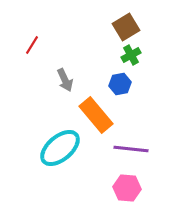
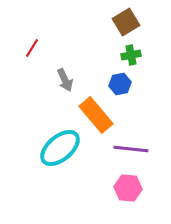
brown square: moved 5 px up
red line: moved 3 px down
green cross: rotated 18 degrees clockwise
pink hexagon: moved 1 px right
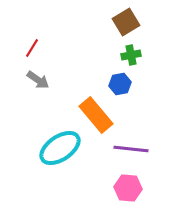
gray arrow: moved 27 px left; rotated 30 degrees counterclockwise
cyan ellipse: rotated 6 degrees clockwise
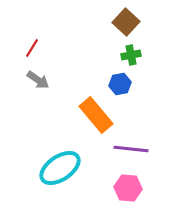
brown square: rotated 16 degrees counterclockwise
cyan ellipse: moved 20 px down
